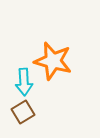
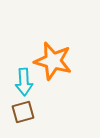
brown square: rotated 15 degrees clockwise
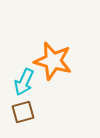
cyan arrow: rotated 28 degrees clockwise
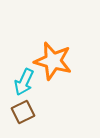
brown square: rotated 10 degrees counterclockwise
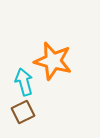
cyan arrow: rotated 140 degrees clockwise
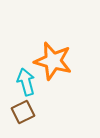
cyan arrow: moved 2 px right
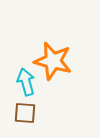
brown square: moved 2 px right, 1 px down; rotated 30 degrees clockwise
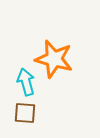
orange star: moved 1 px right, 2 px up
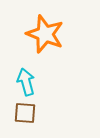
orange star: moved 9 px left, 25 px up; rotated 6 degrees clockwise
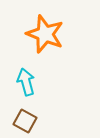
brown square: moved 8 px down; rotated 25 degrees clockwise
